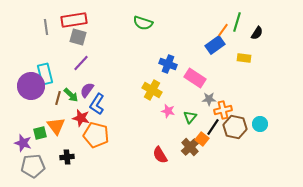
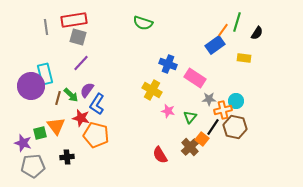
cyan circle: moved 24 px left, 23 px up
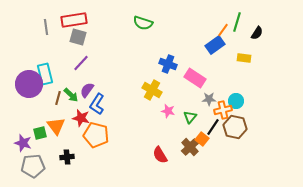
purple circle: moved 2 px left, 2 px up
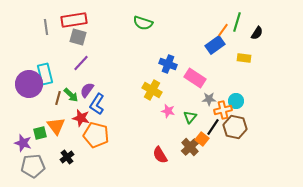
black cross: rotated 32 degrees counterclockwise
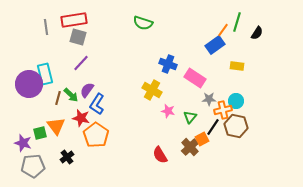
yellow rectangle: moved 7 px left, 8 px down
brown hexagon: moved 1 px right, 1 px up
orange pentagon: rotated 20 degrees clockwise
orange square: rotated 24 degrees clockwise
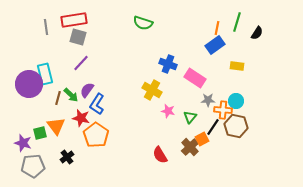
orange line: moved 6 px left, 2 px up; rotated 24 degrees counterclockwise
gray star: moved 1 px left, 1 px down
orange cross: rotated 18 degrees clockwise
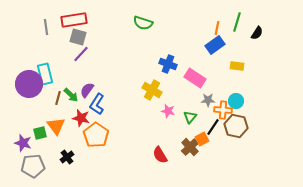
purple line: moved 9 px up
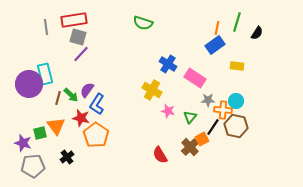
blue cross: rotated 12 degrees clockwise
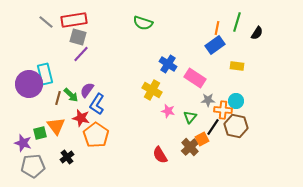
gray line: moved 5 px up; rotated 42 degrees counterclockwise
